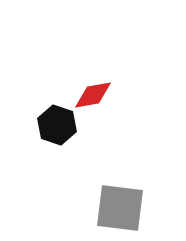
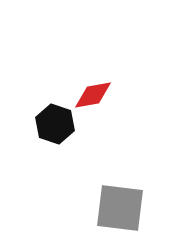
black hexagon: moved 2 px left, 1 px up
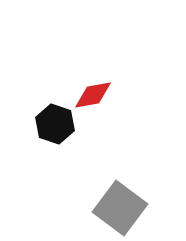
gray square: rotated 30 degrees clockwise
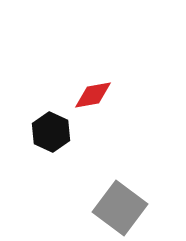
black hexagon: moved 4 px left, 8 px down; rotated 6 degrees clockwise
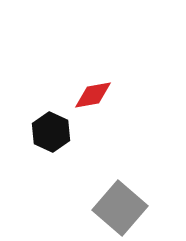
gray square: rotated 4 degrees clockwise
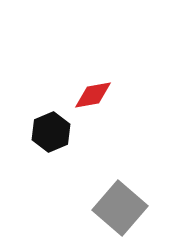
black hexagon: rotated 12 degrees clockwise
